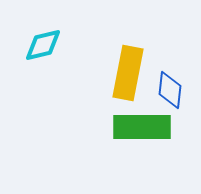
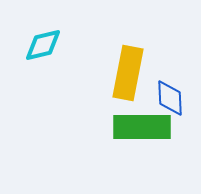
blue diamond: moved 8 px down; rotated 9 degrees counterclockwise
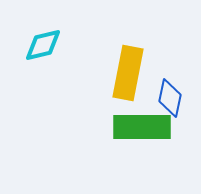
blue diamond: rotated 15 degrees clockwise
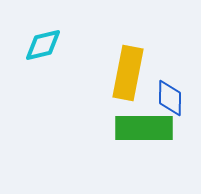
blue diamond: rotated 12 degrees counterclockwise
green rectangle: moved 2 px right, 1 px down
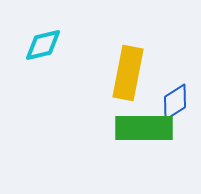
blue diamond: moved 5 px right, 4 px down; rotated 57 degrees clockwise
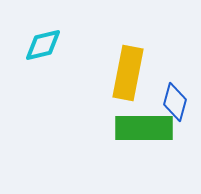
blue diamond: rotated 42 degrees counterclockwise
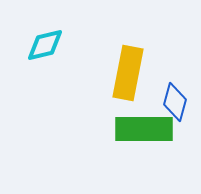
cyan diamond: moved 2 px right
green rectangle: moved 1 px down
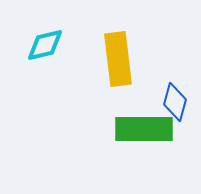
yellow rectangle: moved 10 px left, 14 px up; rotated 18 degrees counterclockwise
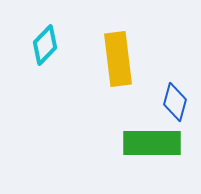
cyan diamond: rotated 33 degrees counterclockwise
green rectangle: moved 8 px right, 14 px down
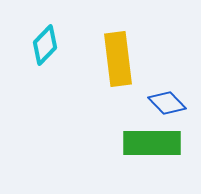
blue diamond: moved 8 px left, 1 px down; rotated 60 degrees counterclockwise
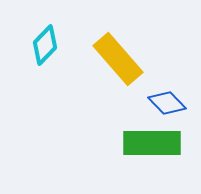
yellow rectangle: rotated 34 degrees counterclockwise
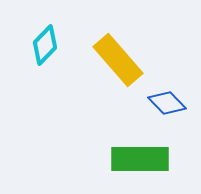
yellow rectangle: moved 1 px down
green rectangle: moved 12 px left, 16 px down
